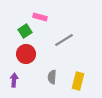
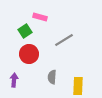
red circle: moved 3 px right
yellow rectangle: moved 5 px down; rotated 12 degrees counterclockwise
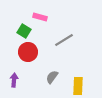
green square: moved 1 px left; rotated 24 degrees counterclockwise
red circle: moved 1 px left, 2 px up
gray semicircle: rotated 32 degrees clockwise
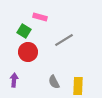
gray semicircle: moved 2 px right, 5 px down; rotated 64 degrees counterclockwise
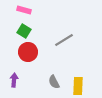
pink rectangle: moved 16 px left, 7 px up
